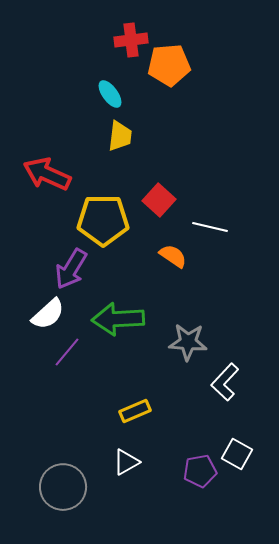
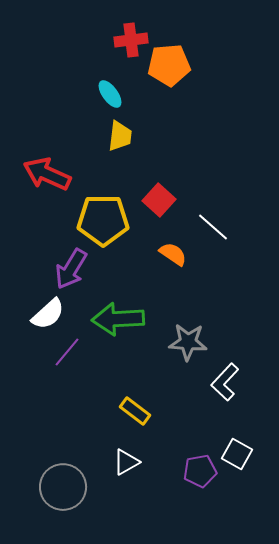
white line: moved 3 px right; rotated 28 degrees clockwise
orange semicircle: moved 2 px up
yellow rectangle: rotated 60 degrees clockwise
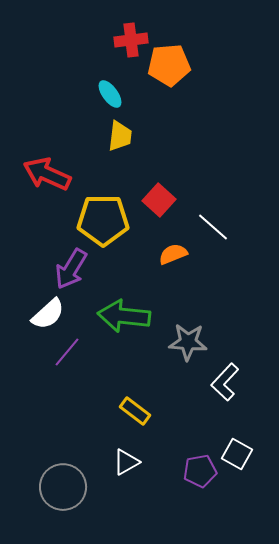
orange semicircle: rotated 56 degrees counterclockwise
green arrow: moved 6 px right, 3 px up; rotated 9 degrees clockwise
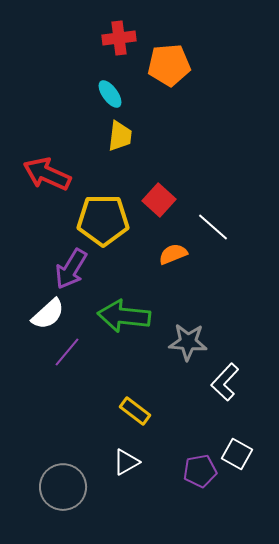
red cross: moved 12 px left, 2 px up
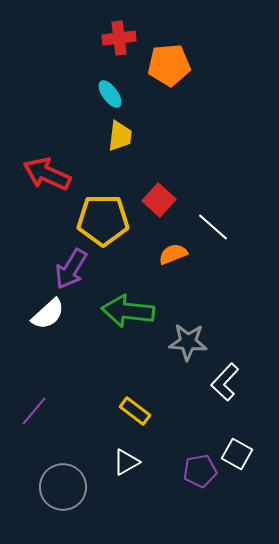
green arrow: moved 4 px right, 5 px up
purple line: moved 33 px left, 59 px down
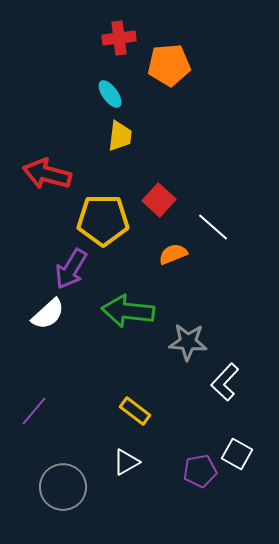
red arrow: rotated 9 degrees counterclockwise
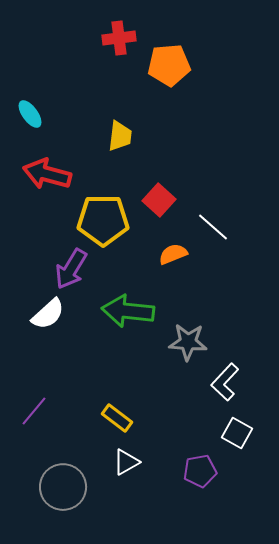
cyan ellipse: moved 80 px left, 20 px down
yellow rectangle: moved 18 px left, 7 px down
white square: moved 21 px up
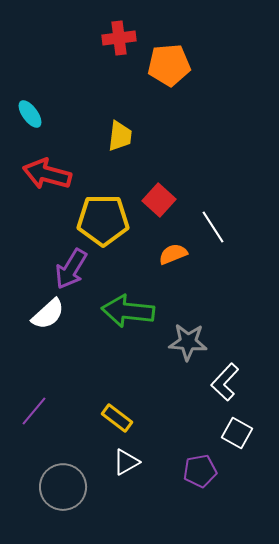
white line: rotated 16 degrees clockwise
